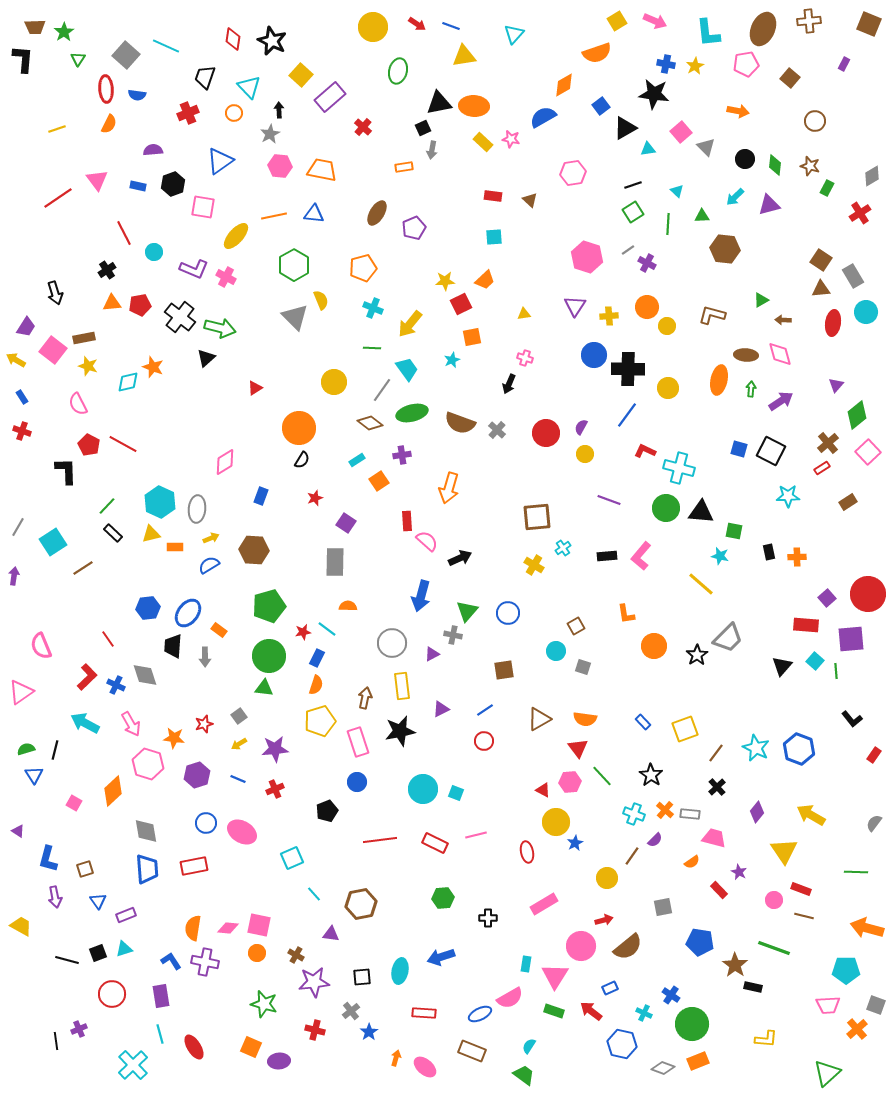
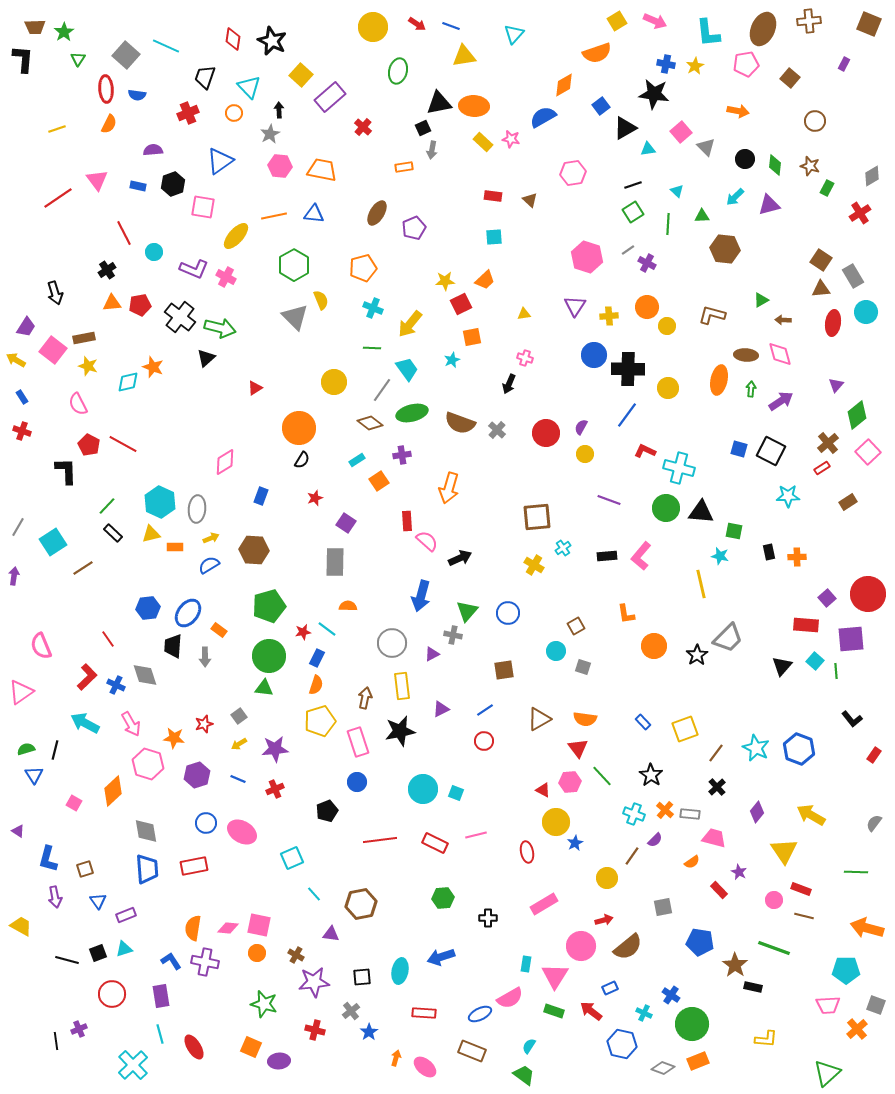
yellow line at (701, 584): rotated 36 degrees clockwise
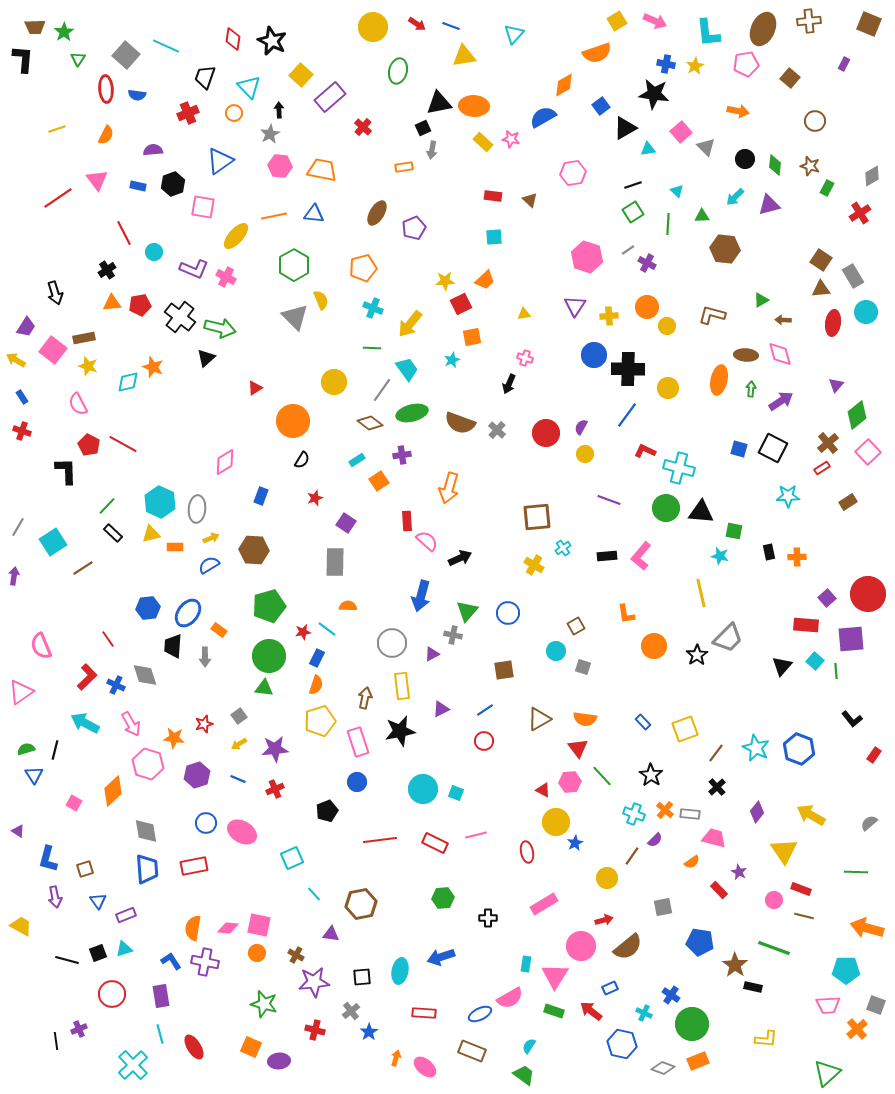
orange semicircle at (109, 124): moved 3 px left, 11 px down
orange circle at (299, 428): moved 6 px left, 7 px up
black square at (771, 451): moved 2 px right, 3 px up
yellow line at (701, 584): moved 9 px down
gray semicircle at (874, 823): moved 5 px left; rotated 12 degrees clockwise
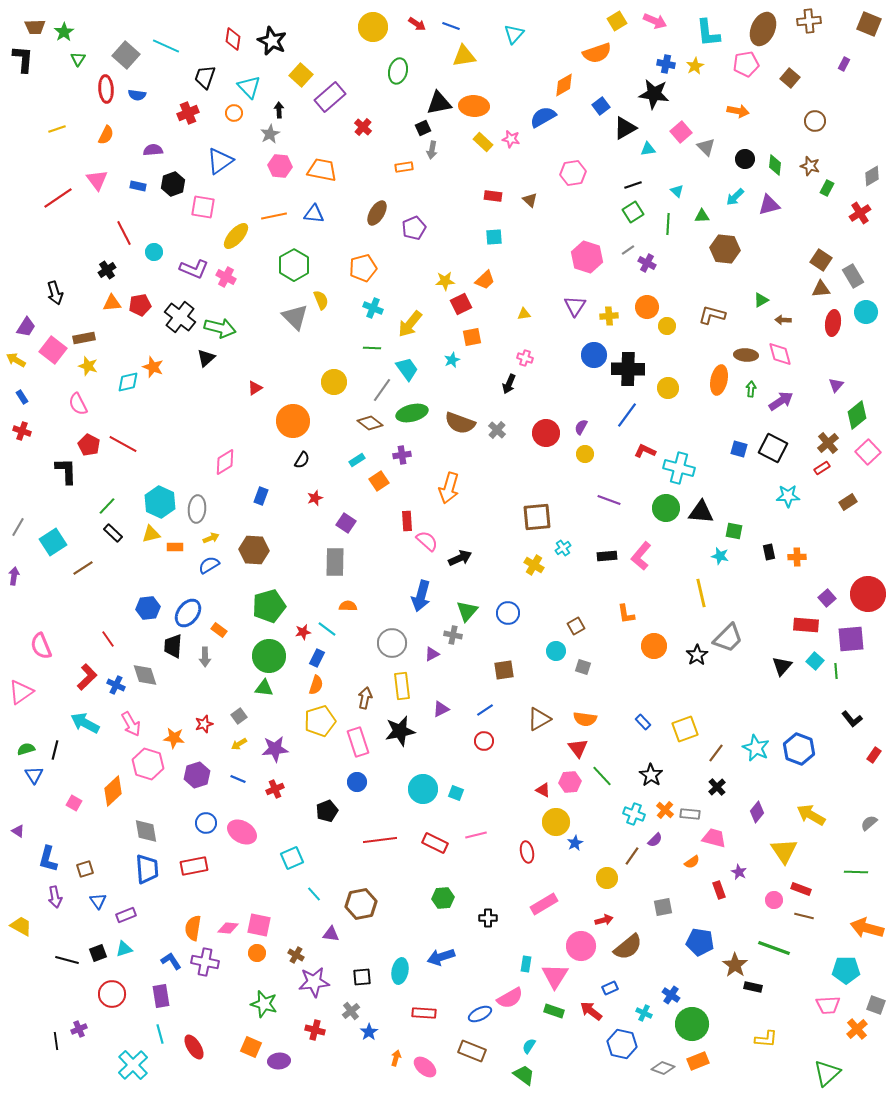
red rectangle at (719, 890): rotated 24 degrees clockwise
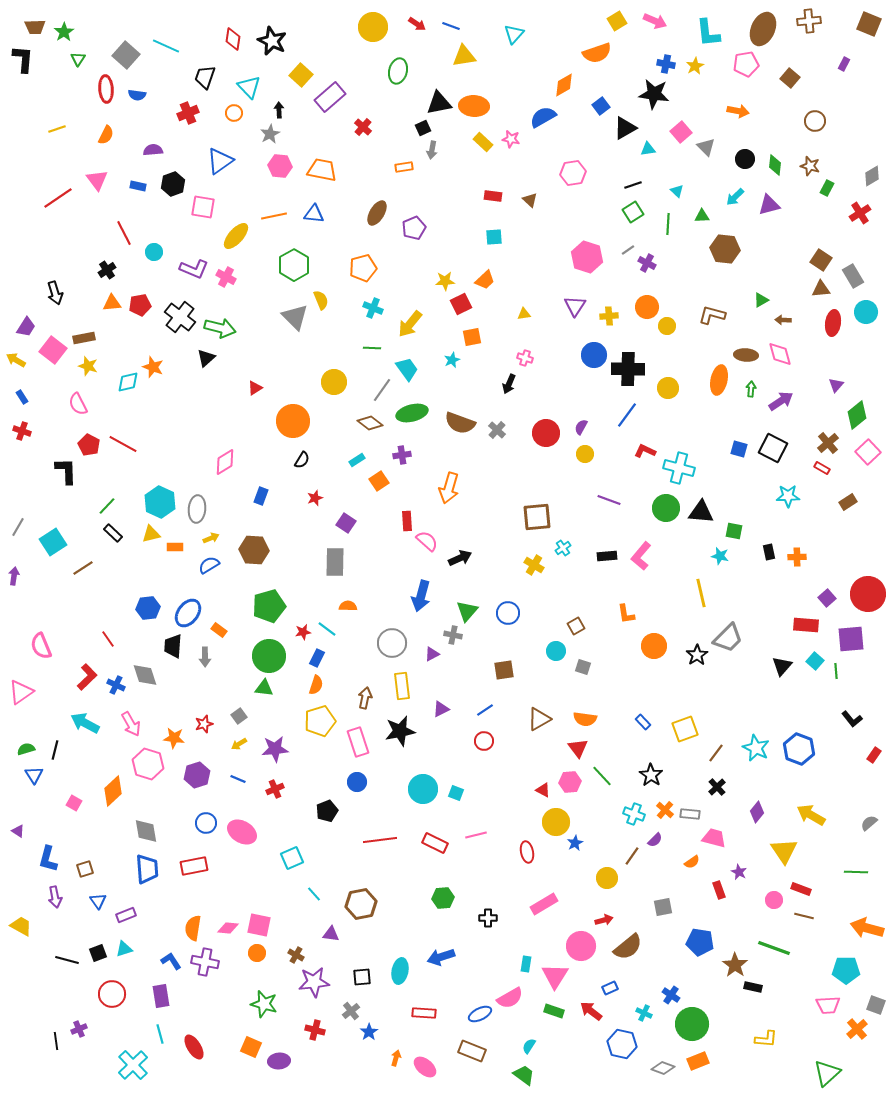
red rectangle at (822, 468): rotated 63 degrees clockwise
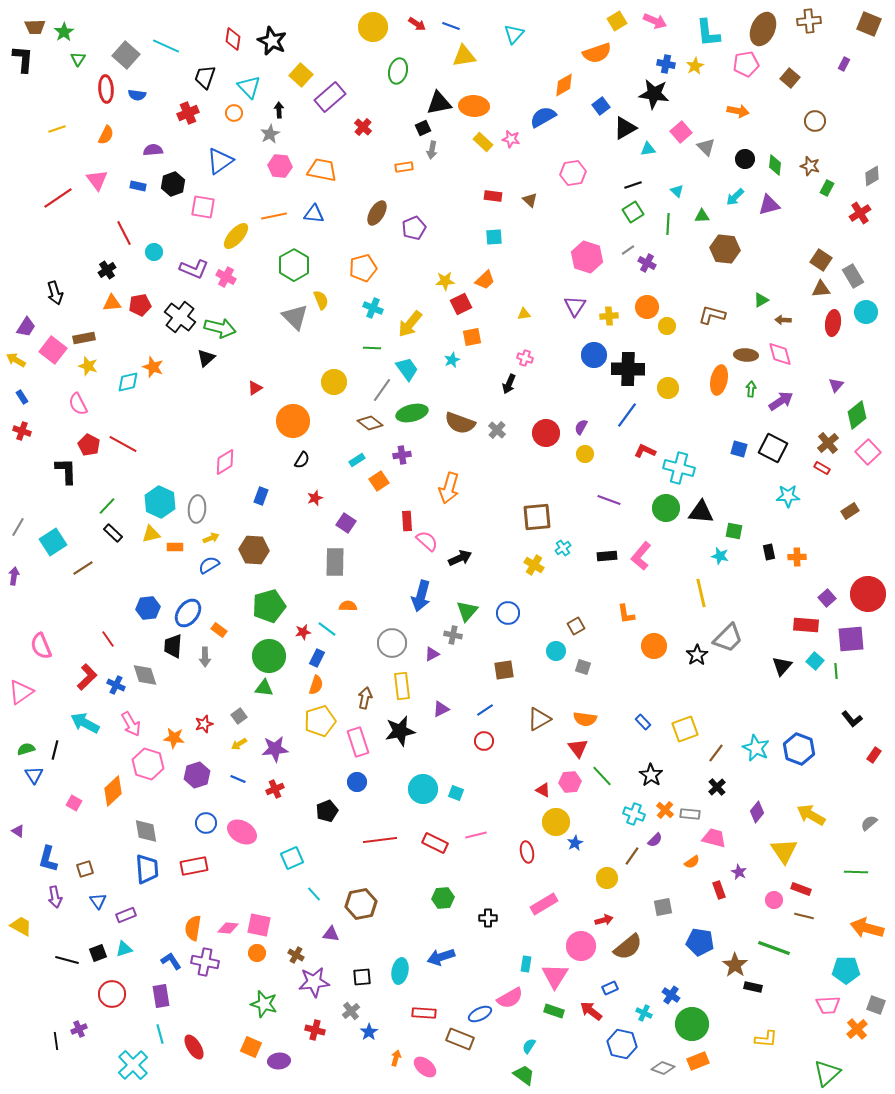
brown rectangle at (848, 502): moved 2 px right, 9 px down
brown rectangle at (472, 1051): moved 12 px left, 12 px up
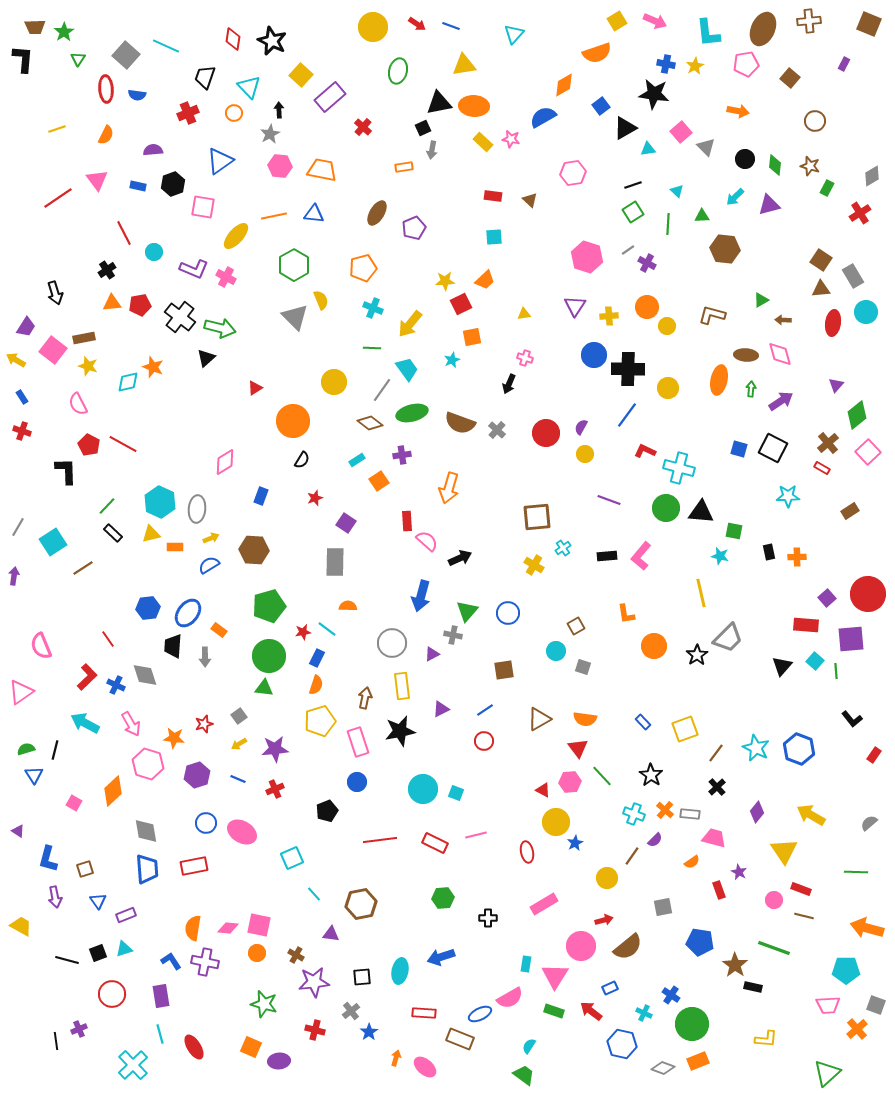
yellow triangle at (464, 56): moved 9 px down
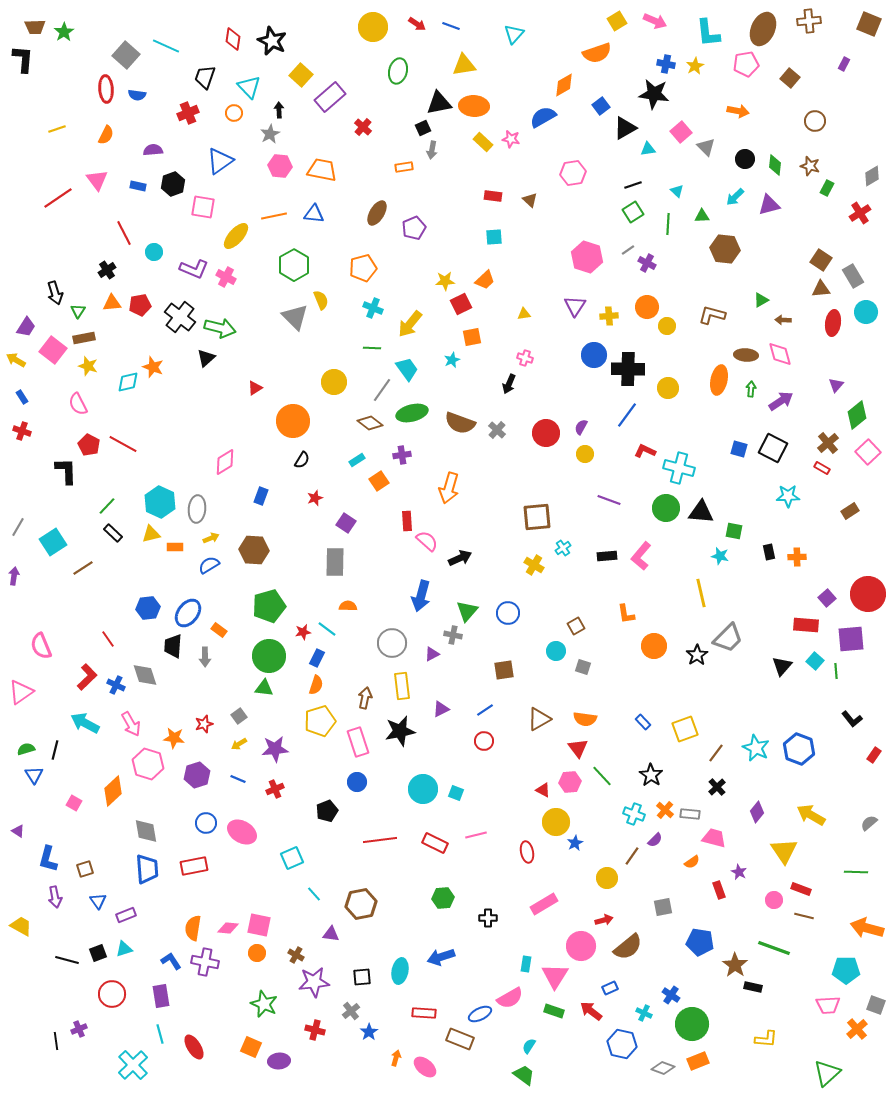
green triangle at (78, 59): moved 252 px down
green star at (264, 1004): rotated 8 degrees clockwise
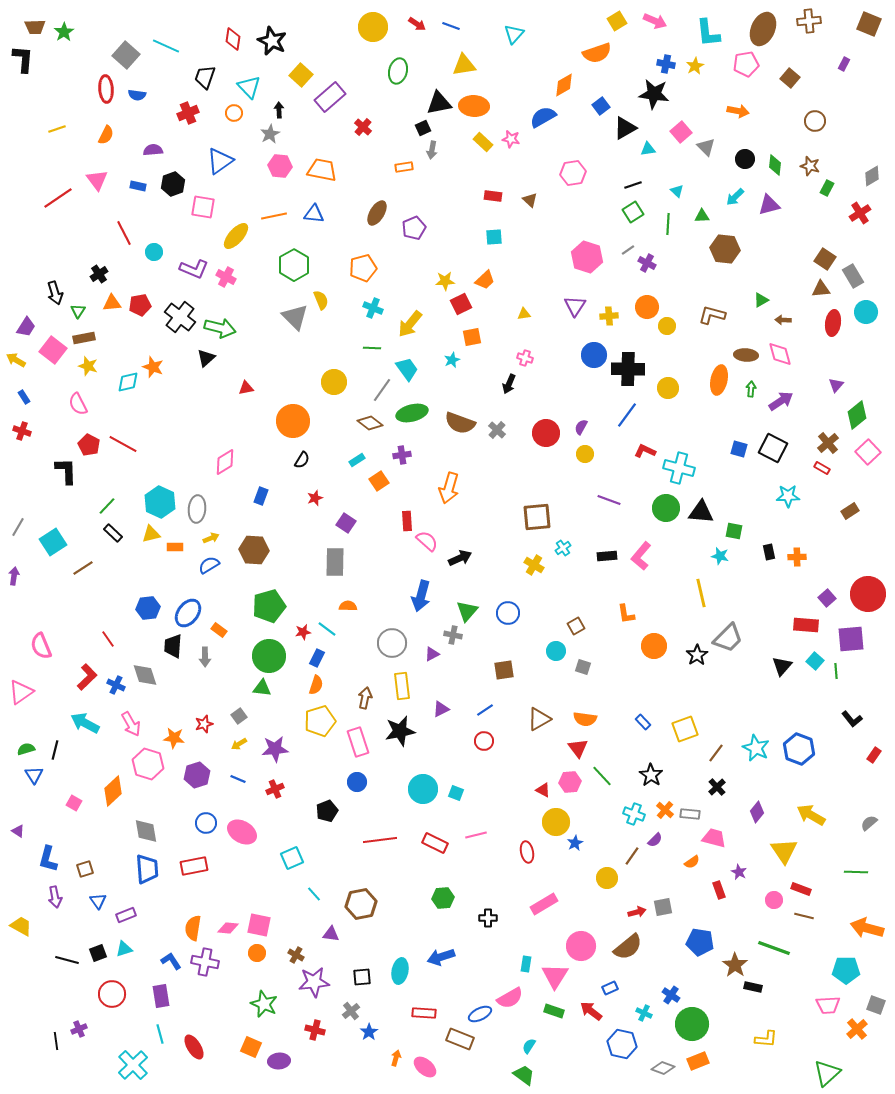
brown square at (821, 260): moved 4 px right, 1 px up
black cross at (107, 270): moved 8 px left, 4 px down
red triangle at (255, 388): moved 9 px left; rotated 21 degrees clockwise
blue rectangle at (22, 397): moved 2 px right
green triangle at (264, 688): moved 2 px left
red arrow at (604, 920): moved 33 px right, 8 px up
